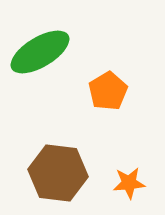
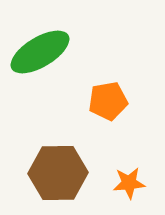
orange pentagon: moved 10 px down; rotated 21 degrees clockwise
brown hexagon: rotated 8 degrees counterclockwise
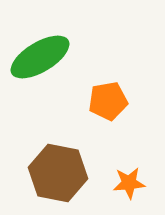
green ellipse: moved 5 px down
brown hexagon: rotated 12 degrees clockwise
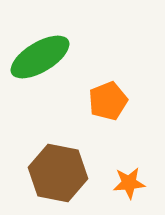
orange pentagon: rotated 12 degrees counterclockwise
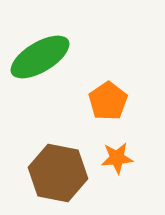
orange pentagon: rotated 12 degrees counterclockwise
orange star: moved 12 px left, 25 px up
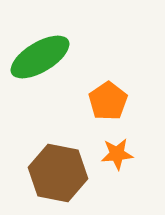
orange star: moved 4 px up
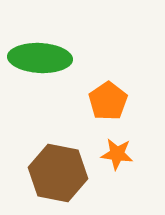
green ellipse: moved 1 px down; rotated 34 degrees clockwise
orange star: rotated 12 degrees clockwise
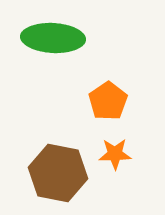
green ellipse: moved 13 px right, 20 px up
orange star: moved 2 px left; rotated 8 degrees counterclockwise
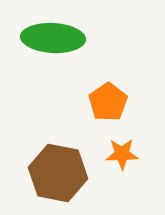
orange pentagon: moved 1 px down
orange star: moved 7 px right
